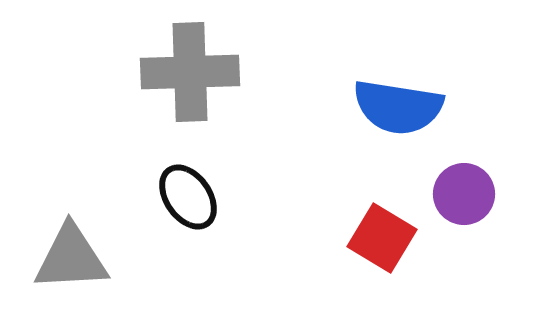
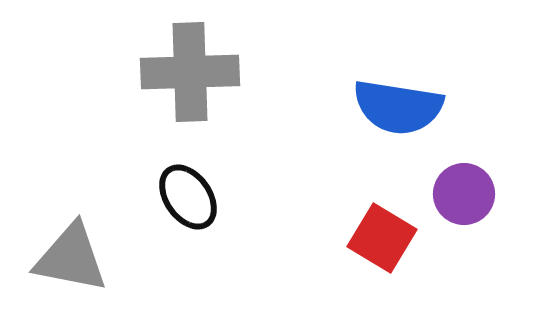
gray triangle: rotated 14 degrees clockwise
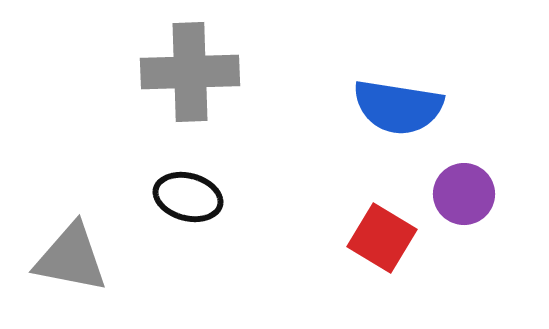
black ellipse: rotated 40 degrees counterclockwise
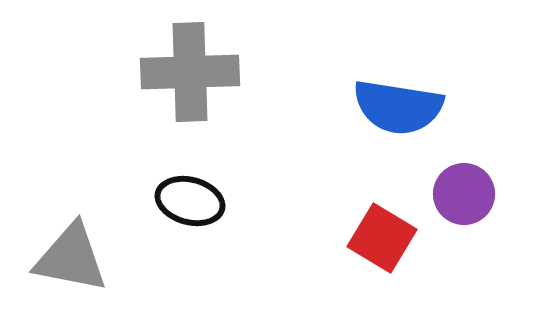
black ellipse: moved 2 px right, 4 px down
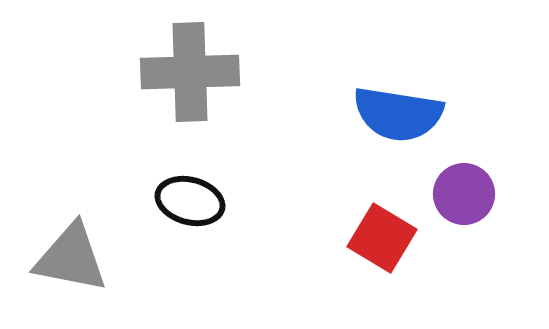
blue semicircle: moved 7 px down
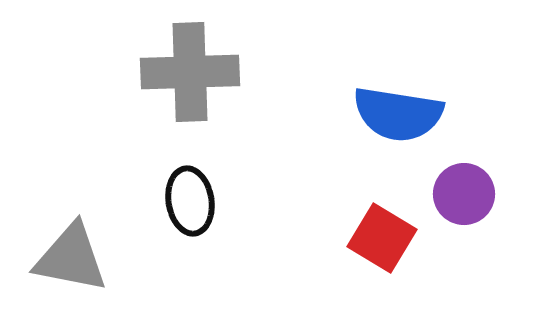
black ellipse: rotated 66 degrees clockwise
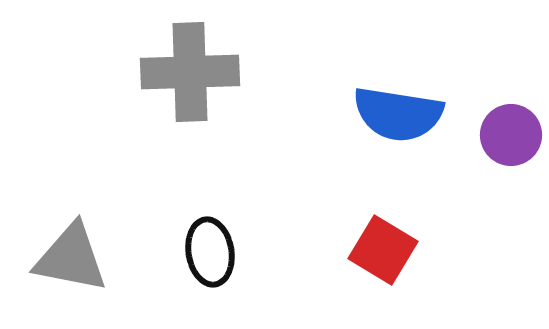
purple circle: moved 47 px right, 59 px up
black ellipse: moved 20 px right, 51 px down
red square: moved 1 px right, 12 px down
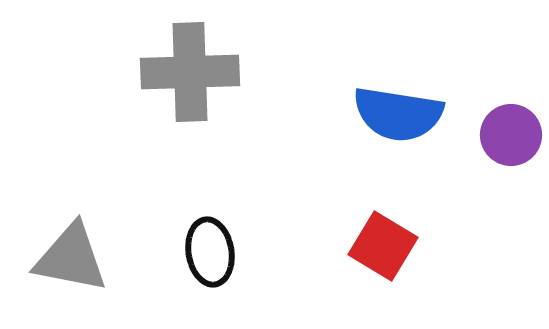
red square: moved 4 px up
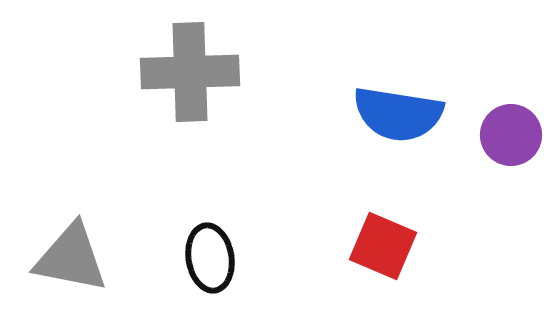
red square: rotated 8 degrees counterclockwise
black ellipse: moved 6 px down
